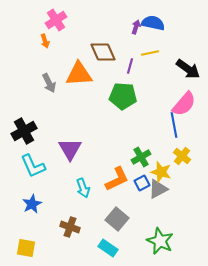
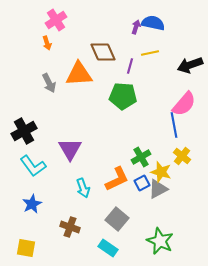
orange arrow: moved 2 px right, 2 px down
black arrow: moved 2 px right, 4 px up; rotated 125 degrees clockwise
cyan L-shape: rotated 12 degrees counterclockwise
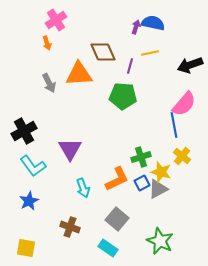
green cross: rotated 12 degrees clockwise
blue star: moved 3 px left, 3 px up
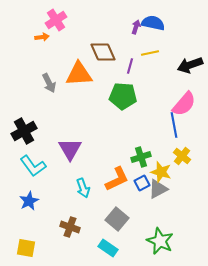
orange arrow: moved 5 px left, 6 px up; rotated 80 degrees counterclockwise
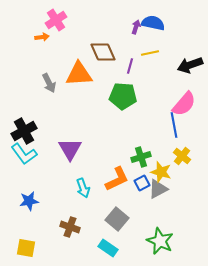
cyan L-shape: moved 9 px left, 12 px up
blue star: rotated 18 degrees clockwise
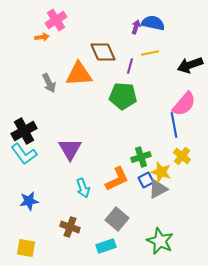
blue square: moved 4 px right, 3 px up
cyan rectangle: moved 2 px left, 2 px up; rotated 54 degrees counterclockwise
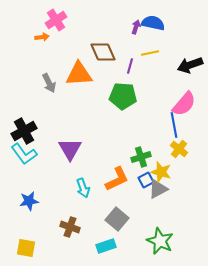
yellow cross: moved 3 px left, 7 px up
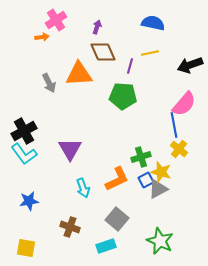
purple arrow: moved 39 px left
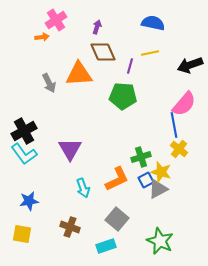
yellow square: moved 4 px left, 14 px up
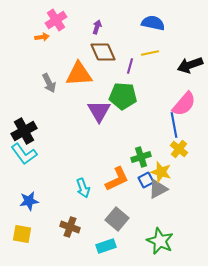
purple triangle: moved 29 px right, 38 px up
